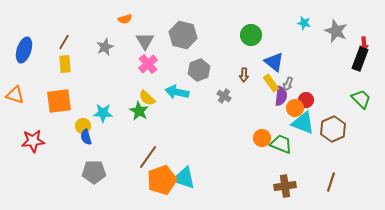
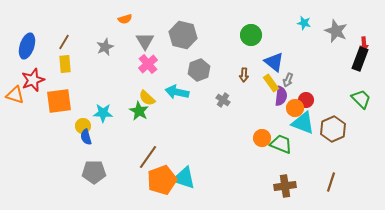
blue ellipse at (24, 50): moved 3 px right, 4 px up
gray arrow at (288, 84): moved 4 px up
gray cross at (224, 96): moved 1 px left, 4 px down
red star at (33, 141): moved 61 px up; rotated 15 degrees counterclockwise
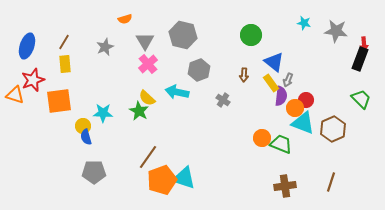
gray star at (336, 31): rotated 15 degrees counterclockwise
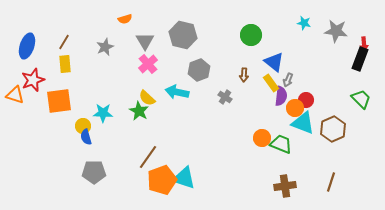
gray cross at (223, 100): moved 2 px right, 3 px up
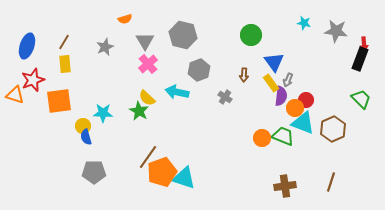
blue triangle at (274, 62): rotated 15 degrees clockwise
green trapezoid at (281, 144): moved 2 px right, 8 px up
orange pentagon at (162, 180): moved 8 px up
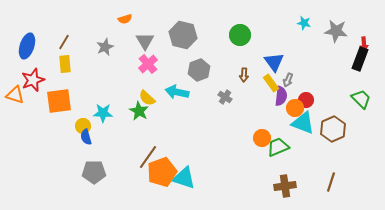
green circle at (251, 35): moved 11 px left
green trapezoid at (283, 136): moved 5 px left, 11 px down; rotated 45 degrees counterclockwise
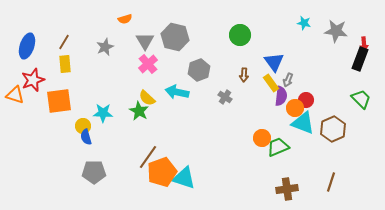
gray hexagon at (183, 35): moved 8 px left, 2 px down
brown cross at (285, 186): moved 2 px right, 3 px down
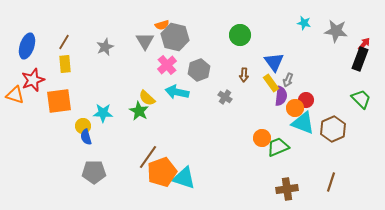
orange semicircle at (125, 19): moved 37 px right, 6 px down
red arrow at (364, 44): rotated 136 degrees counterclockwise
pink cross at (148, 64): moved 19 px right, 1 px down
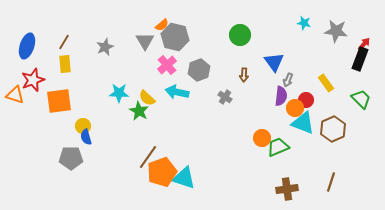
orange semicircle at (162, 25): rotated 24 degrees counterclockwise
yellow rectangle at (271, 83): moved 55 px right
cyan star at (103, 113): moved 16 px right, 20 px up
gray pentagon at (94, 172): moved 23 px left, 14 px up
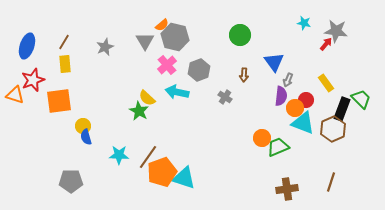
red arrow at (364, 44): moved 38 px left
black rectangle at (360, 59): moved 18 px left, 50 px down
cyan star at (119, 93): moved 62 px down
gray pentagon at (71, 158): moved 23 px down
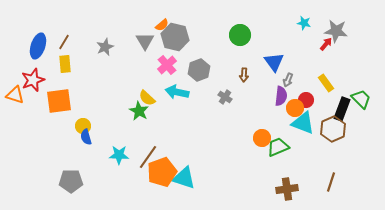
blue ellipse at (27, 46): moved 11 px right
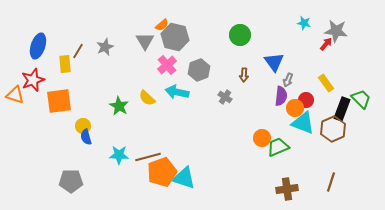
brown line at (64, 42): moved 14 px right, 9 px down
green star at (139, 111): moved 20 px left, 5 px up
brown line at (148, 157): rotated 40 degrees clockwise
